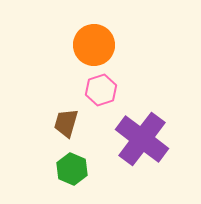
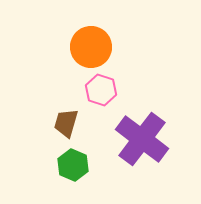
orange circle: moved 3 px left, 2 px down
pink hexagon: rotated 24 degrees counterclockwise
green hexagon: moved 1 px right, 4 px up
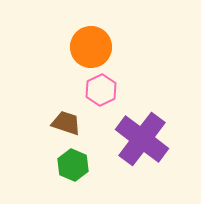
pink hexagon: rotated 16 degrees clockwise
brown trapezoid: rotated 92 degrees clockwise
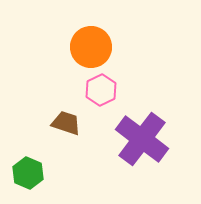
green hexagon: moved 45 px left, 8 px down
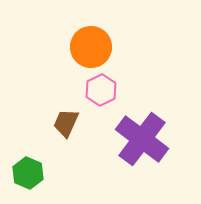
brown trapezoid: rotated 84 degrees counterclockwise
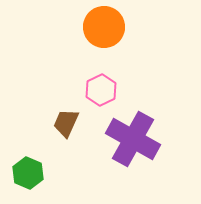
orange circle: moved 13 px right, 20 px up
purple cross: moved 9 px left; rotated 8 degrees counterclockwise
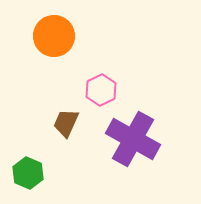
orange circle: moved 50 px left, 9 px down
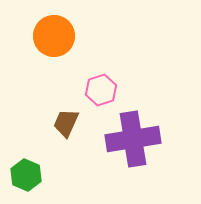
pink hexagon: rotated 8 degrees clockwise
purple cross: rotated 38 degrees counterclockwise
green hexagon: moved 2 px left, 2 px down
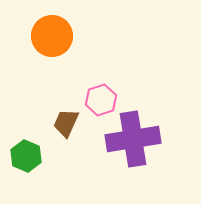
orange circle: moved 2 px left
pink hexagon: moved 10 px down
green hexagon: moved 19 px up
